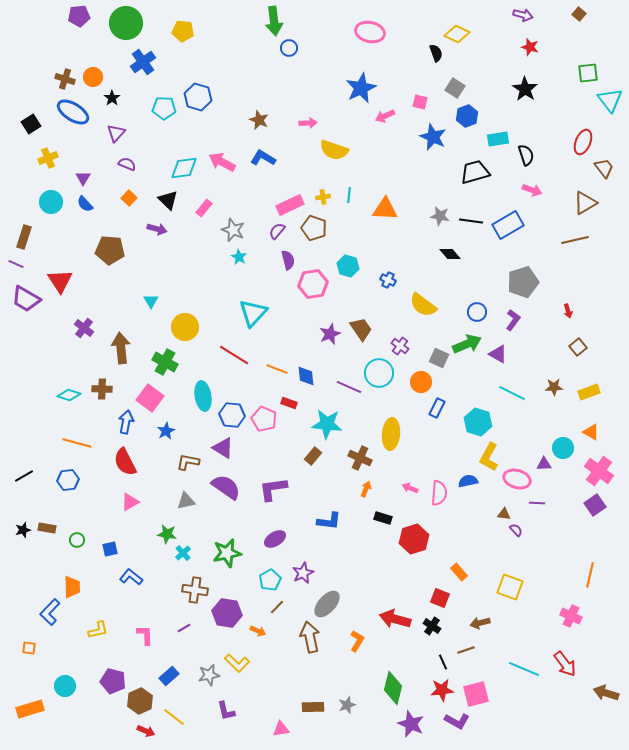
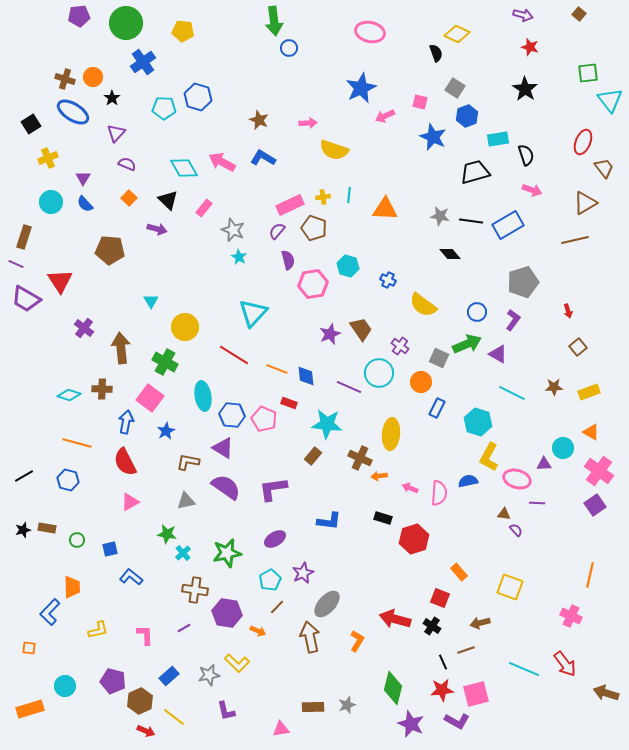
cyan diamond at (184, 168): rotated 68 degrees clockwise
blue hexagon at (68, 480): rotated 20 degrees clockwise
orange arrow at (366, 489): moved 13 px right, 13 px up; rotated 119 degrees counterclockwise
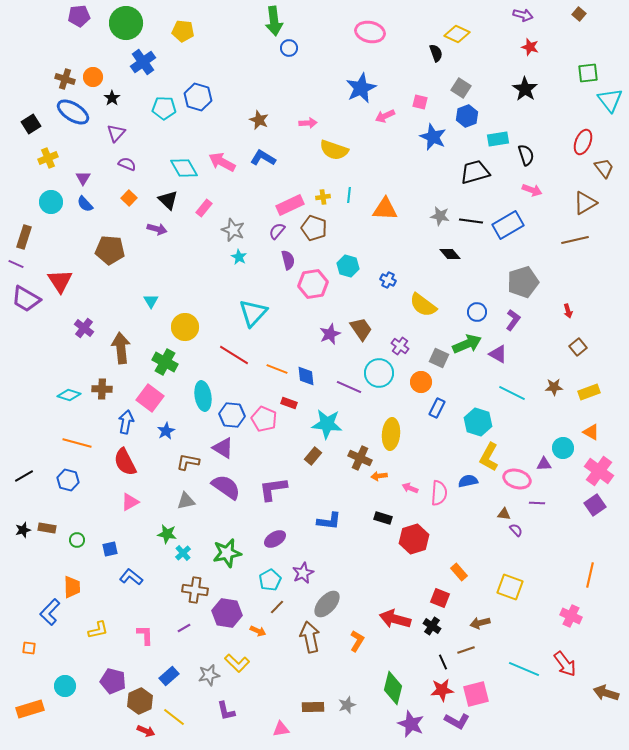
gray square at (455, 88): moved 6 px right
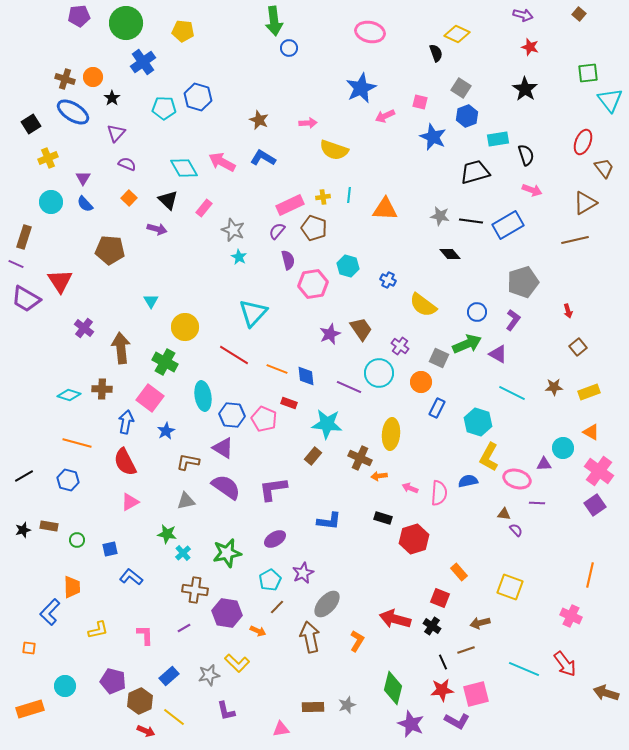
brown rectangle at (47, 528): moved 2 px right, 2 px up
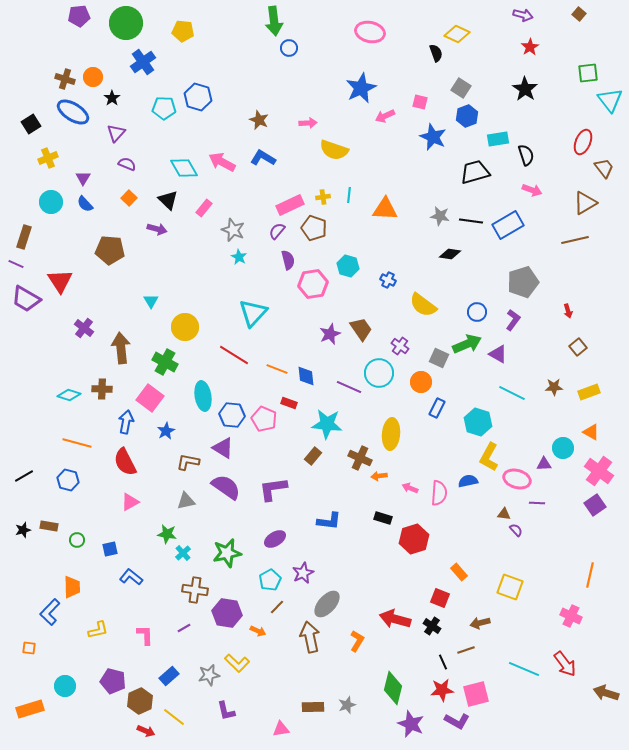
red star at (530, 47): rotated 24 degrees clockwise
black diamond at (450, 254): rotated 40 degrees counterclockwise
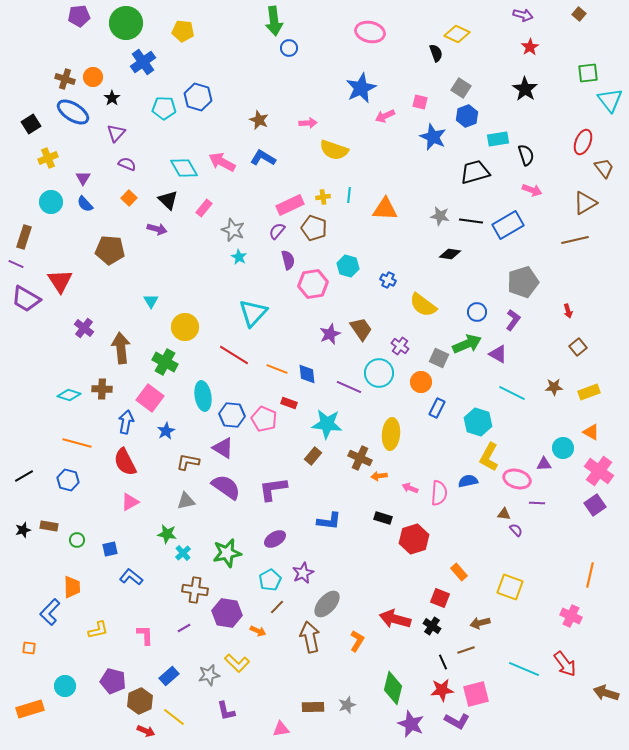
blue diamond at (306, 376): moved 1 px right, 2 px up
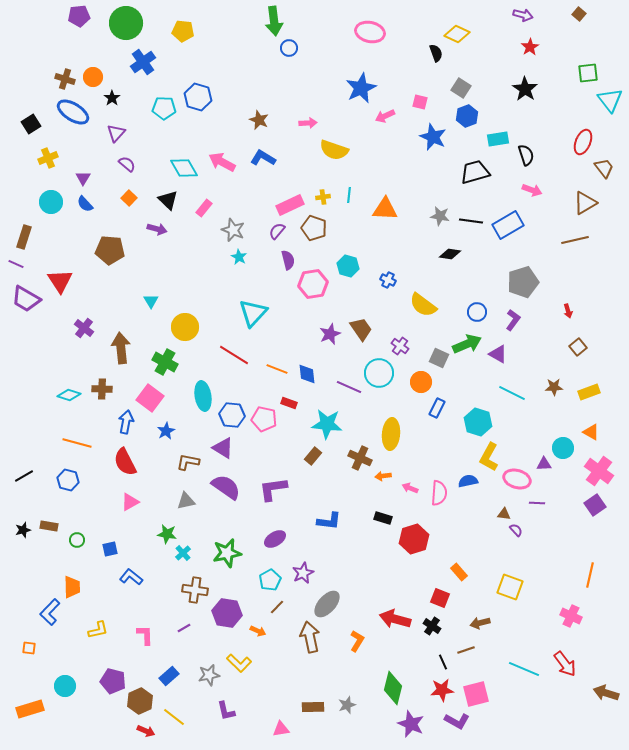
purple semicircle at (127, 164): rotated 18 degrees clockwise
pink pentagon at (264, 419): rotated 10 degrees counterclockwise
orange arrow at (379, 476): moved 4 px right
yellow L-shape at (237, 663): moved 2 px right
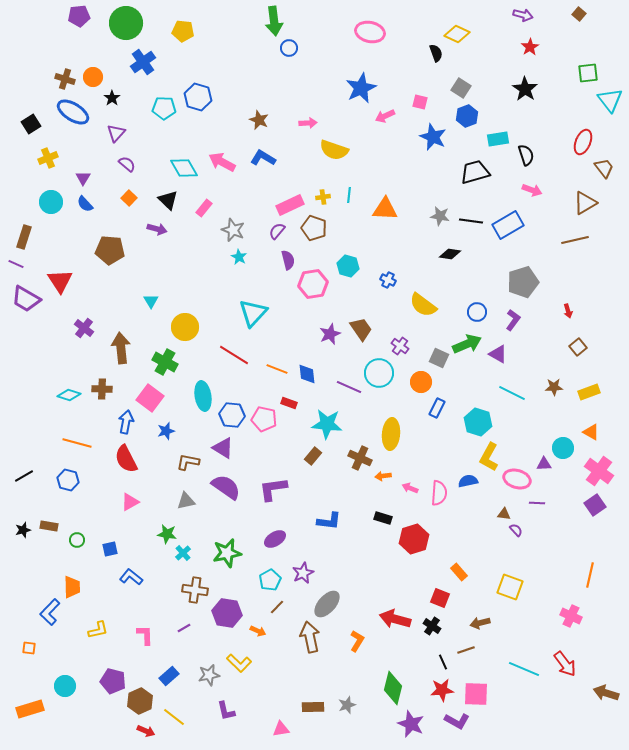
blue star at (166, 431): rotated 12 degrees clockwise
red semicircle at (125, 462): moved 1 px right, 3 px up
pink square at (476, 694): rotated 16 degrees clockwise
